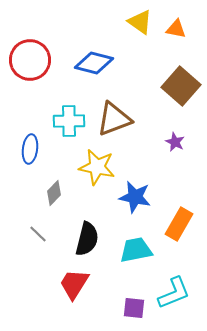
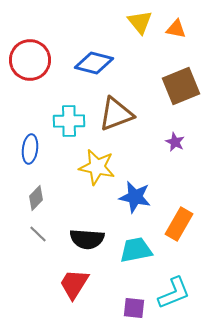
yellow triangle: rotated 16 degrees clockwise
brown square: rotated 27 degrees clockwise
brown triangle: moved 2 px right, 5 px up
gray diamond: moved 18 px left, 5 px down
black semicircle: rotated 80 degrees clockwise
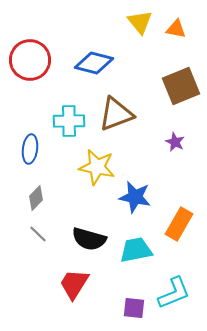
black semicircle: moved 2 px right; rotated 12 degrees clockwise
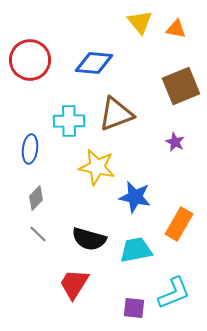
blue diamond: rotated 9 degrees counterclockwise
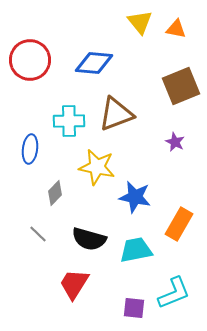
gray diamond: moved 19 px right, 5 px up
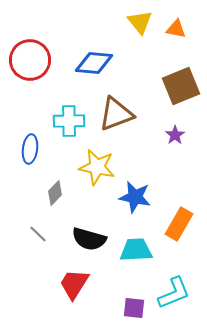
purple star: moved 7 px up; rotated 12 degrees clockwise
cyan trapezoid: rotated 8 degrees clockwise
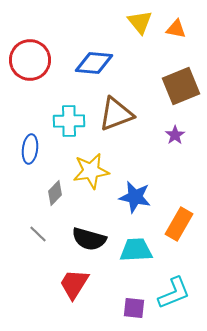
yellow star: moved 6 px left, 4 px down; rotated 21 degrees counterclockwise
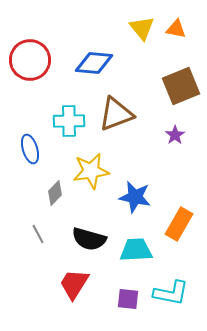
yellow triangle: moved 2 px right, 6 px down
blue ellipse: rotated 24 degrees counterclockwise
gray line: rotated 18 degrees clockwise
cyan L-shape: moved 3 px left; rotated 33 degrees clockwise
purple square: moved 6 px left, 9 px up
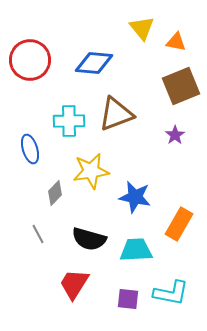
orange triangle: moved 13 px down
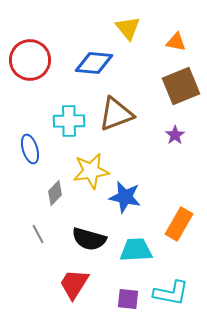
yellow triangle: moved 14 px left
blue star: moved 10 px left
